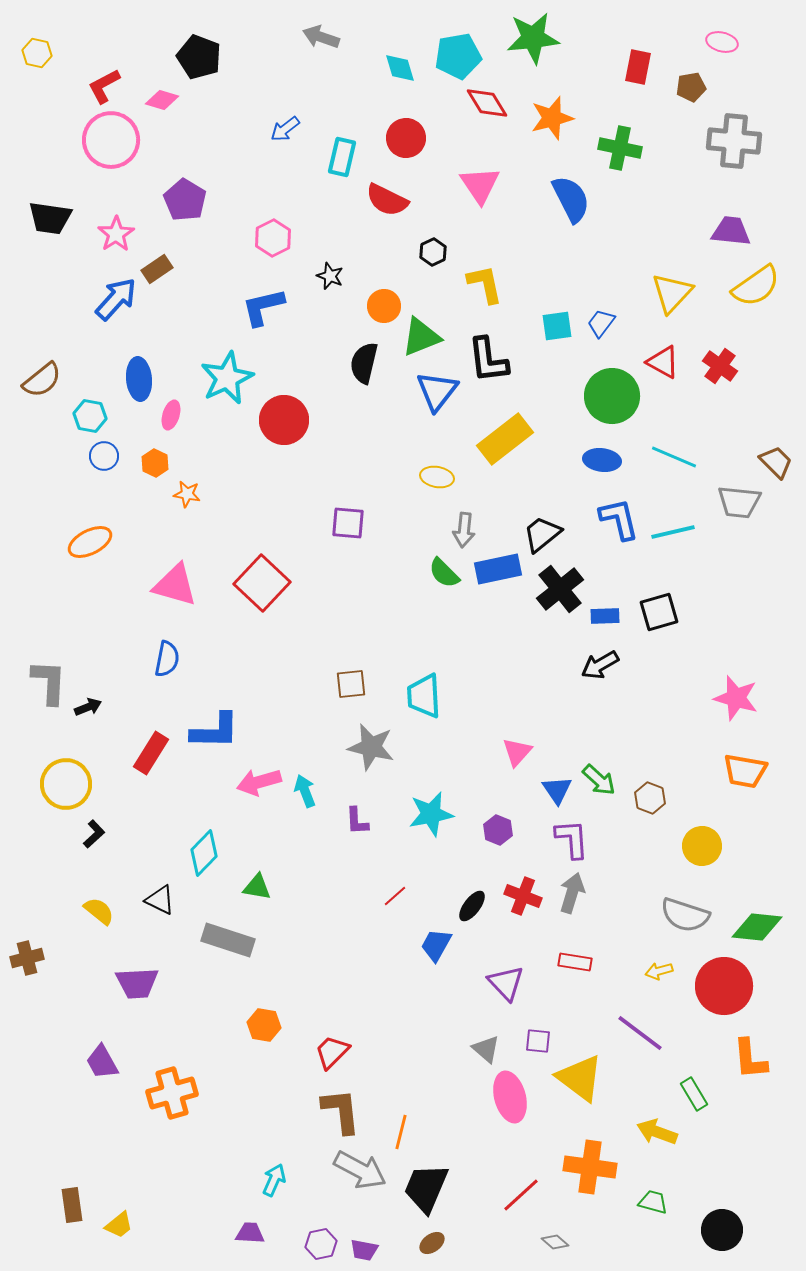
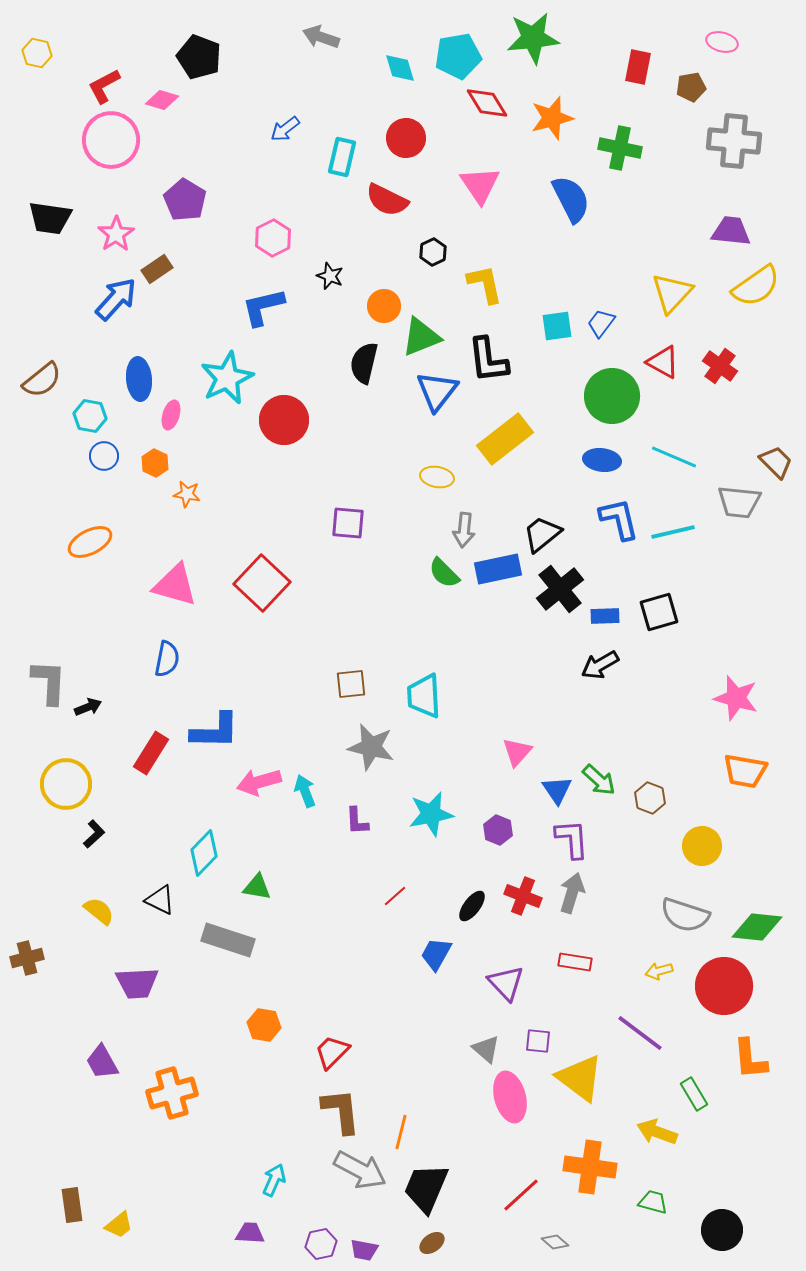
blue trapezoid at (436, 945): moved 9 px down
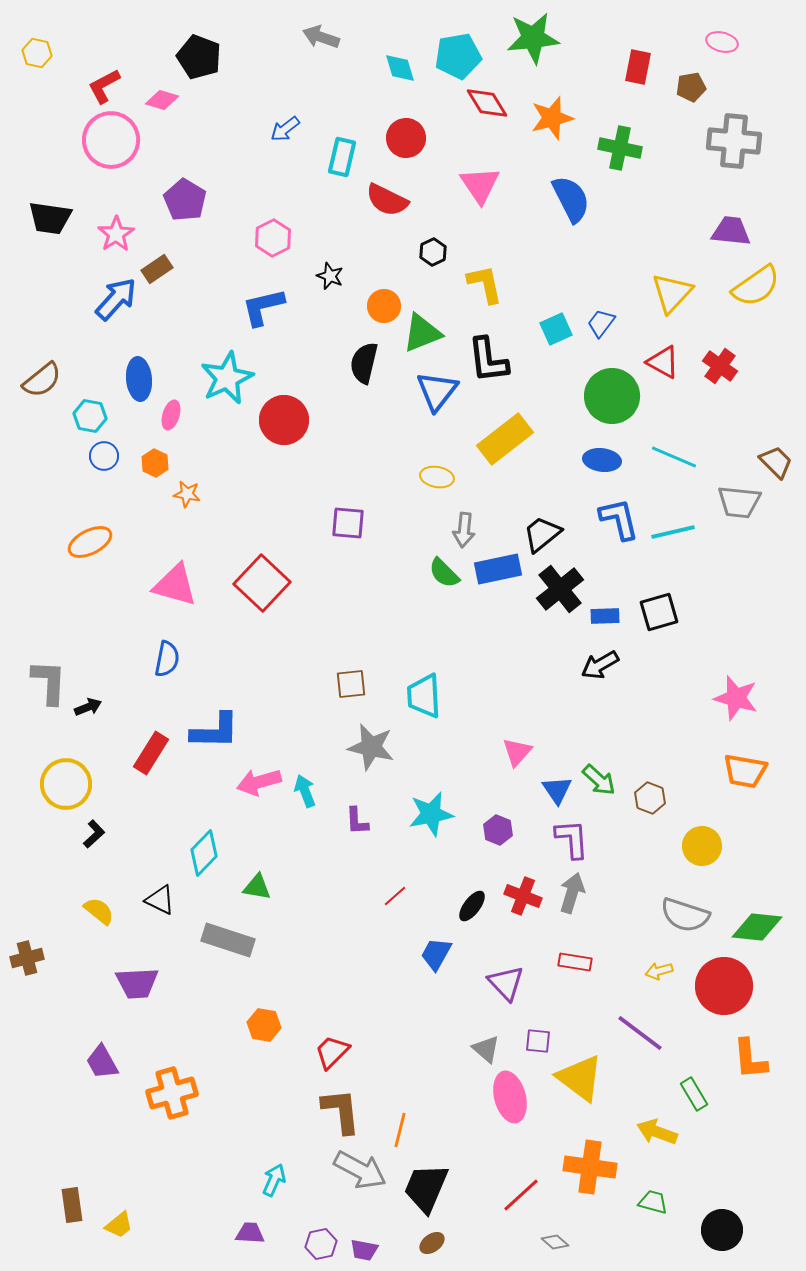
cyan square at (557, 326): moved 1 px left, 3 px down; rotated 16 degrees counterclockwise
green triangle at (421, 337): moved 1 px right, 4 px up
orange line at (401, 1132): moved 1 px left, 2 px up
